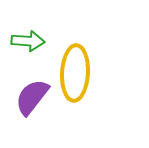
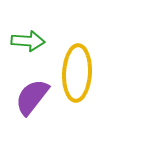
yellow ellipse: moved 2 px right
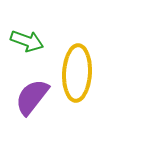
green arrow: moved 1 px left; rotated 16 degrees clockwise
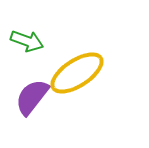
yellow ellipse: rotated 54 degrees clockwise
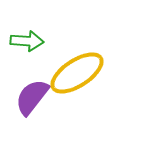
green arrow: rotated 16 degrees counterclockwise
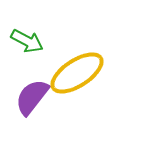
green arrow: rotated 24 degrees clockwise
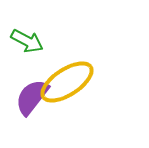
yellow ellipse: moved 10 px left, 9 px down
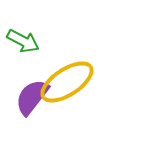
green arrow: moved 4 px left
